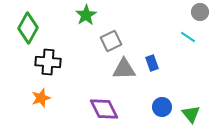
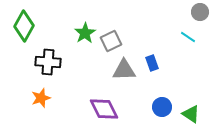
green star: moved 1 px left, 18 px down
green diamond: moved 4 px left, 2 px up
gray triangle: moved 1 px down
green triangle: rotated 18 degrees counterclockwise
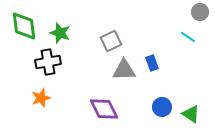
green diamond: rotated 36 degrees counterclockwise
green star: moved 25 px left; rotated 20 degrees counterclockwise
black cross: rotated 15 degrees counterclockwise
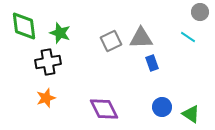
gray triangle: moved 17 px right, 32 px up
orange star: moved 5 px right
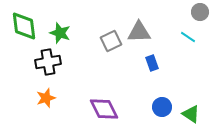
gray triangle: moved 2 px left, 6 px up
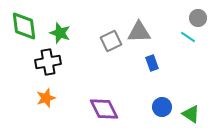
gray circle: moved 2 px left, 6 px down
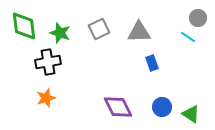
gray square: moved 12 px left, 12 px up
purple diamond: moved 14 px right, 2 px up
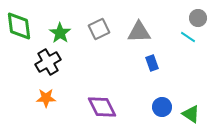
green diamond: moved 5 px left
green star: rotated 15 degrees clockwise
black cross: rotated 20 degrees counterclockwise
orange star: rotated 18 degrees clockwise
purple diamond: moved 16 px left
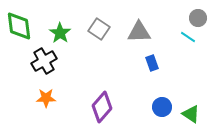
gray square: rotated 30 degrees counterclockwise
black cross: moved 4 px left, 1 px up
purple diamond: rotated 68 degrees clockwise
